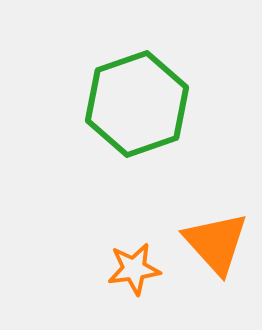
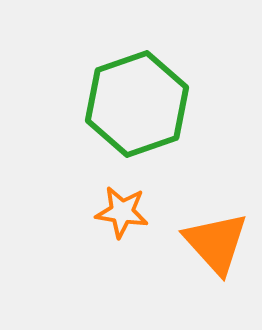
orange star: moved 12 px left, 57 px up; rotated 16 degrees clockwise
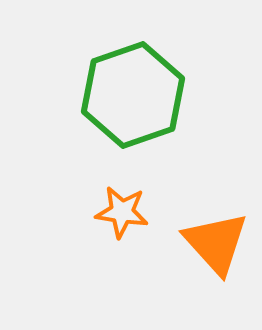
green hexagon: moved 4 px left, 9 px up
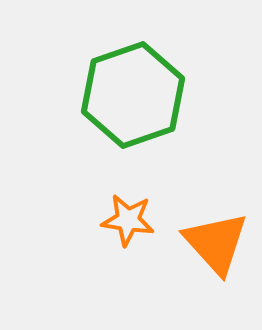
orange star: moved 6 px right, 8 px down
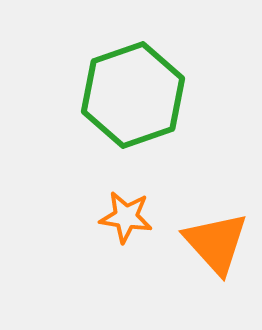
orange star: moved 2 px left, 3 px up
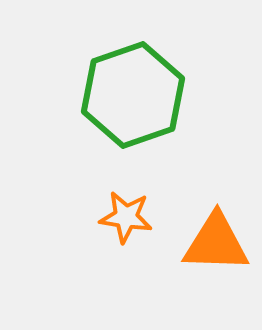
orange triangle: rotated 46 degrees counterclockwise
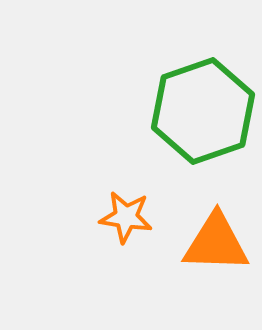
green hexagon: moved 70 px right, 16 px down
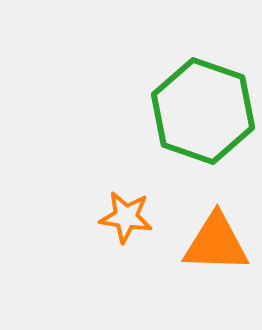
green hexagon: rotated 22 degrees counterclockwise
